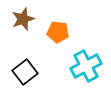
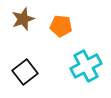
orange pentagon: moved 3 px right, 6 px up
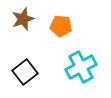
cyan cross: moved 5 px left, 1 px down
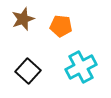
black square: moved 3 px right, 1 px up; rotated 10 degrees counterclockwise
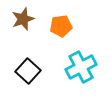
orange pentagon: rotated 15 degrees counterclockwise
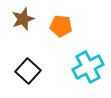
orange pentagon: rotated 15 degrees clockwise
cyan cross: moved 7 px right
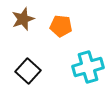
cyan cross: rotated 12 degrees clockwise
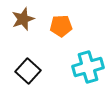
orange pentagon: rotated 10 degrees counterclockwise
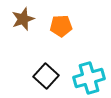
cyan cross: moved 1 px right, 11 px down
black square: moved 18 px right, 5 px down
